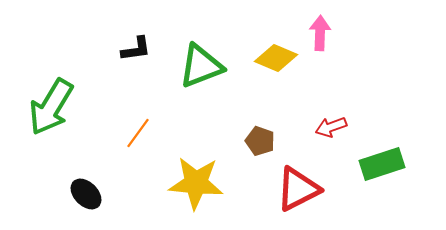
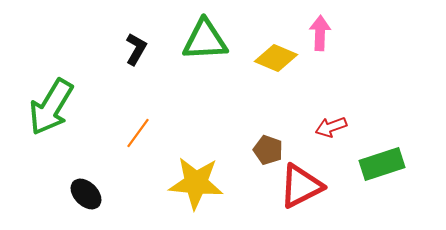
black L-shape: rotated 52 degrees counterclockwise
green triangle: moved 4 px right, 26 px up; rotated 18 degrees clockwise
brown pentagon: moved 8 px right, 9 px down
red triangle: moved 3 px right, 3 px up
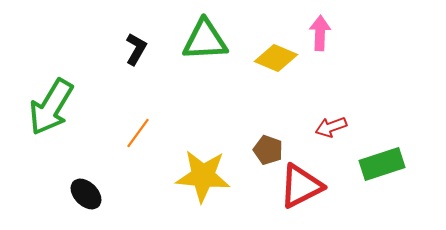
yellow star: moved 7 px right, 7 px up
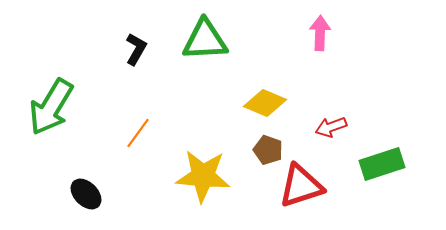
yellow diamond: moved 11 px left, 45 px down
red triangle: rotated 9 degrees clockwise
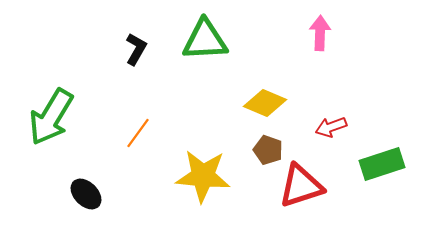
green arrow: moved 10 px down
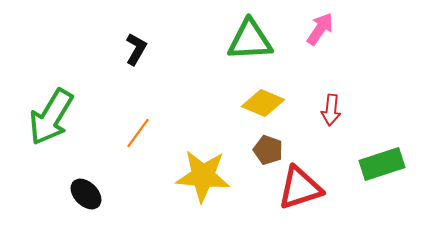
pink arrow: moved 4 px up; rotated 32 degrees clockwise
green triangle: moved 45 px right
yellow diamond: moved 2 px left
red arrow: moved 17 px up; rotated 64 degrees counterclockwise
red triangle: moved 1 px left, 2 px down
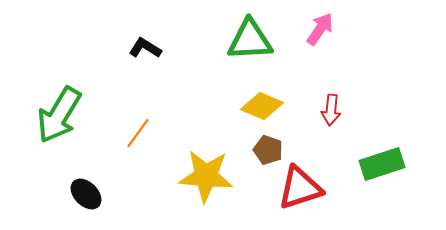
black L-shape: moved 9 px right, 1 px up; rotated 88 degrees counterclockwise
yellow diamond: moved 1 px left, 3 px down
green arrow: moved 8 px right, 2 px up
yellow star: moved 3 px right
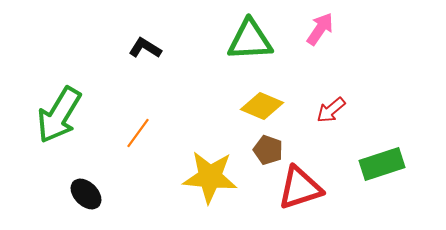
red arrow: rotated 44 degrees clockwise
yellow star: moved 4 px right, 1 px down
